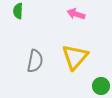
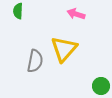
yellow triangle: moved 11 px left, 8 px up
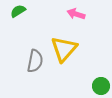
green semicircle: rotated 56 degrees clockwise
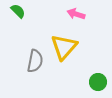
green semicircle: rotated 77 degrees clockwise
yellow triangle: moved 2 px up
green circle: moved 3 px left, 4 px up
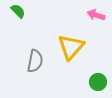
pink arrow: moved 20 px right, 1 px down
yellow triangle: moved 7 px right
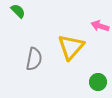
pink arrow: moved 4 px right, 11 px down
gray semicircle: moved 1 px left, 2 px up
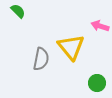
yellow triangle: rotated 20 degrees counterclockwise
gray semicircle: moved 7 px right
green circle: moved 1 px left, 1 px down
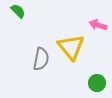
pink arrow: moved 2 px left, 1 px up
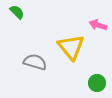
green semicircle: moved 1 px left, 1 px down
gray semicircle: moved 6 px left, 3 px down; rotated 85 degrees counterclockwise
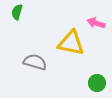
green semicircle: rotated 119 degrees counterclockwise
pink arrow: moved 2 px left, 2 px up
yellow triangle: moved 4 px up; rotated 40 degrees counterclockwise
